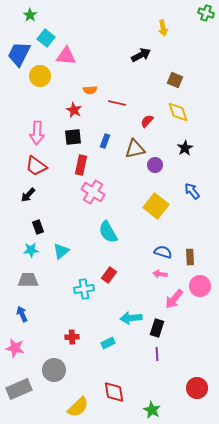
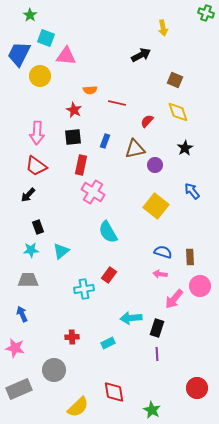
cyan square at (46, 38): rotated 18 degrees counterclockwise
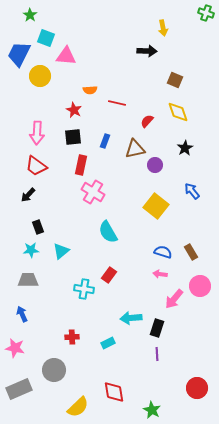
black arrow at (141, 55): moved 6 px right, 4 px up; rotated 30 degrees clockwise
brown rectangle at (190, 257): moved 1 px right, 5 px up; rotated 28 degrees counterclockwise
cyan cross at (84, 289): rotated 18 degrees clockwise
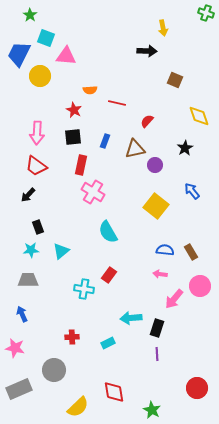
yellow diamond at (178, 112): moved 21 px right, 4 px down
blue semicircle at (163, 252): moved 2 px right, 2 px up; rotated 12 degrees counterclockwise
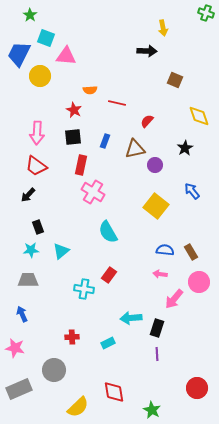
pink circle at (200, 286): moved 1 px left, 4 px up
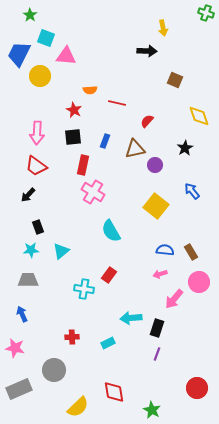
red rectangle at (81, 165): moved 2 px right
cyan semicircle at (108, 232): moved 3 px right, 1 px up
pink arrow at (160, 274): rotated 24 degrees counterclockwise
purple line at (157, 354): rotated 24 degrees clockwise
